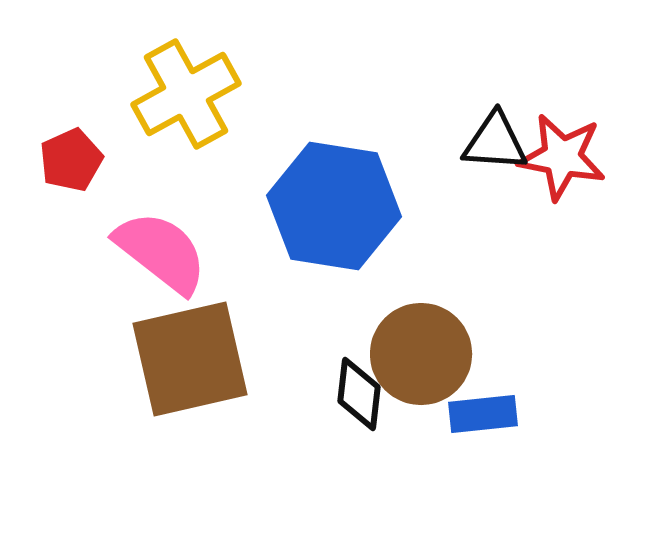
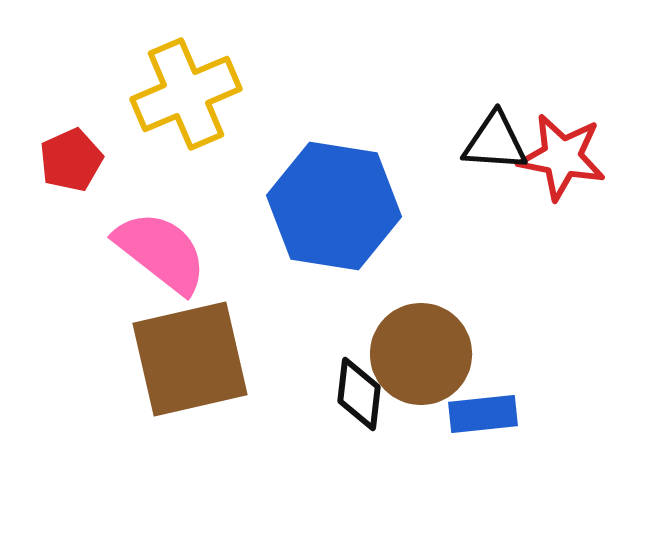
yellow cross: rotated 6 degrees clockwise
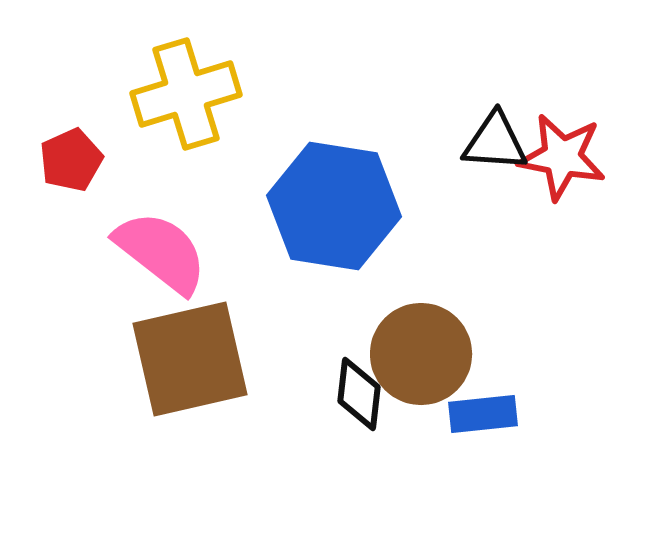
yellow cross: rotated 6 degrees clockwise
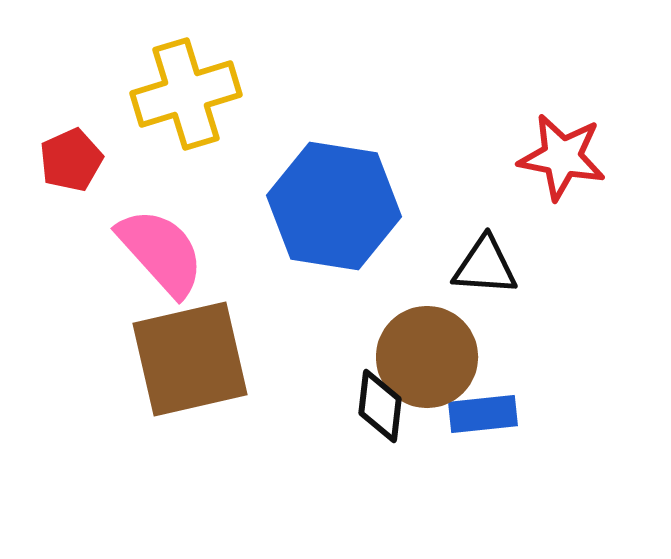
black triangle: moved 10 px left, 124 px down
pink semicircle: rotated 10 degrees clockwise
brown circle: moved 6 px right, 3 px down
black diamond: moved 21 px right, 12 px down
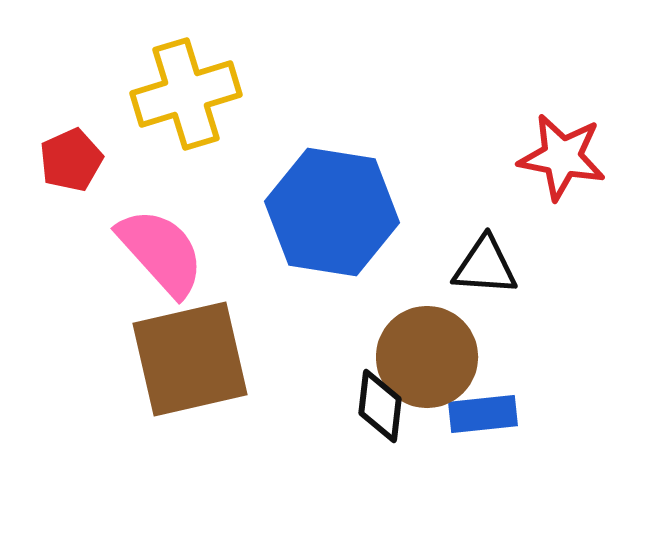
blue hexagon: moved 2 px left, 6 px down
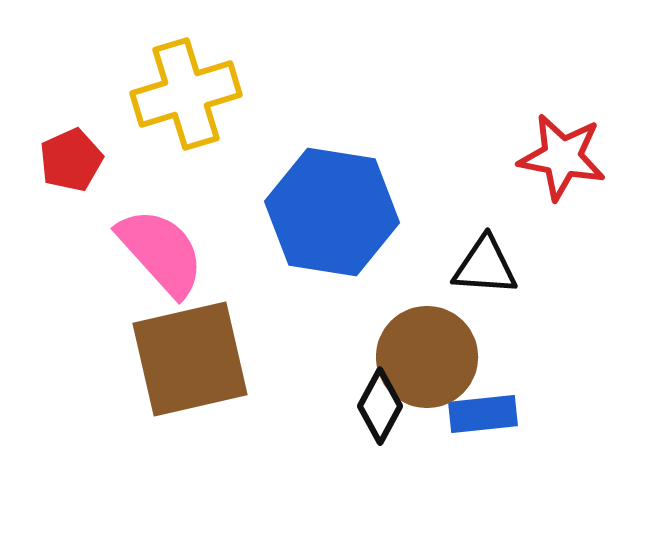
black diamond: rotated 22 degrees clockwise
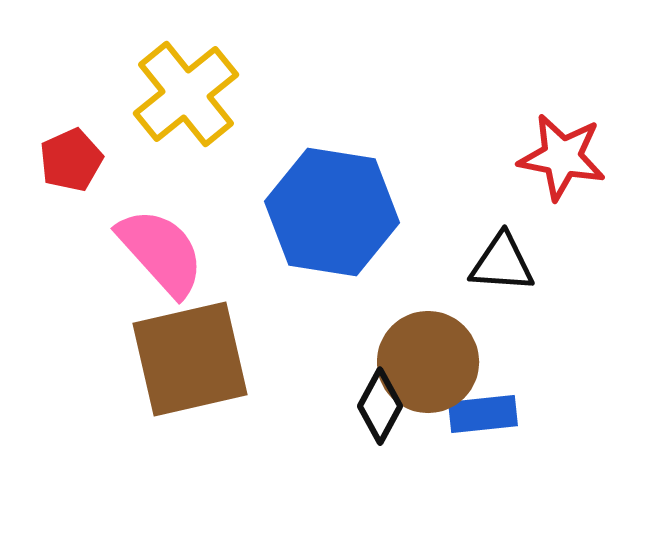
yellow cross: rotated 22 degrees counterclockwise
black triangle: moved 17 px right, 3 px up
brown circle: moved 1 px right, 5 px down
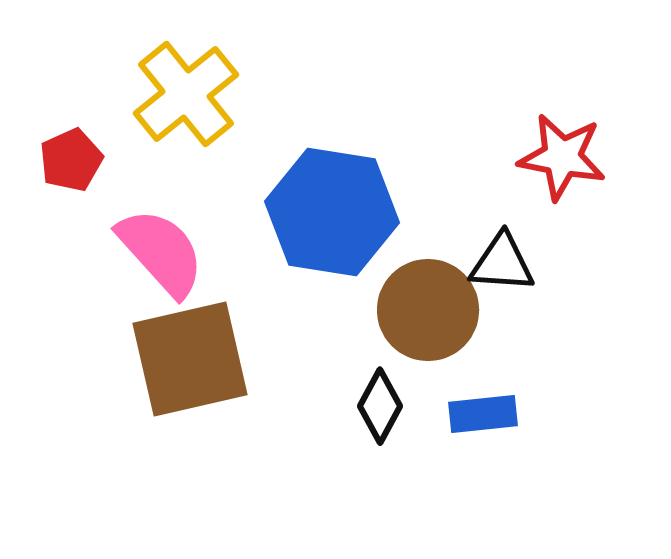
brown circle: moved 52 px up
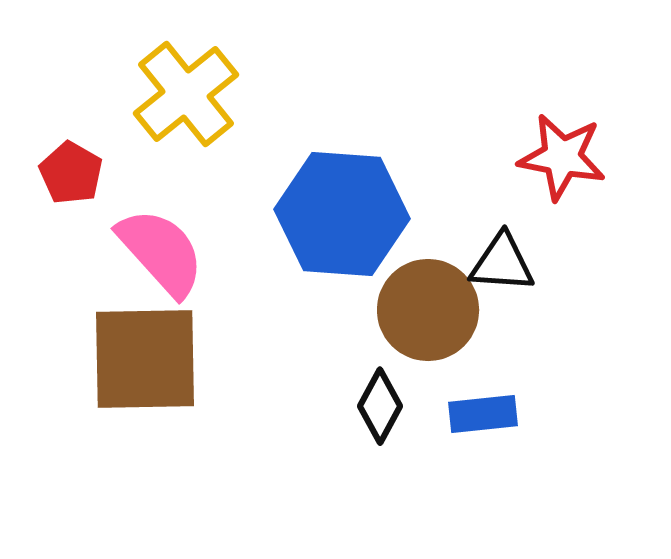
red pentagon: moved 13 px down; rotated 18 degrees counterclockwise
blue hexagon: moved 10 px right, 2 px down; rotated 5 degrees counterclockwise
brown square: moved 45 px left; rotated 12 degrees clockwise
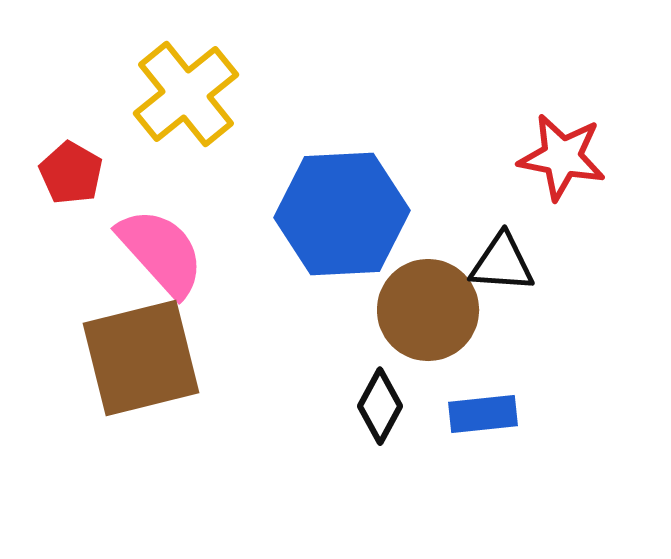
blue hexagon: rotated 7 degrees counterclockwise
brown square: moved 4 px left, 1 px up; rotated 13 degrees counterclockwise
